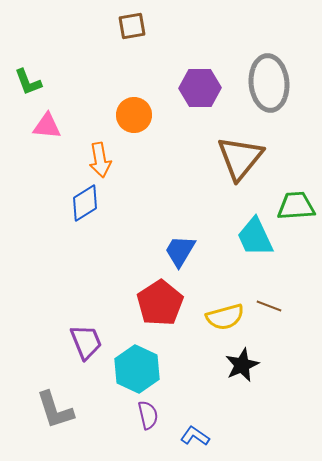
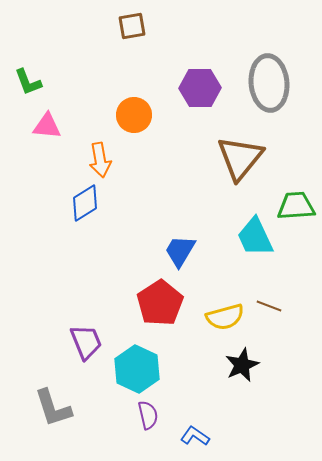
gray L-shape: moved 2 px left, 2 px up
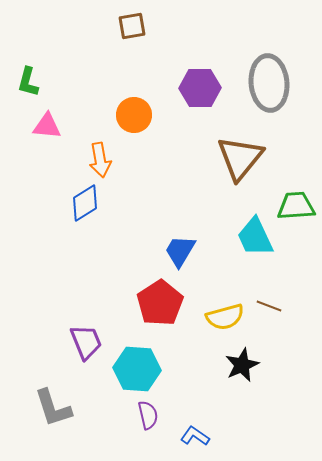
green L-shape: rotated 36 degrees clockwise
cyan hexagon: rotated 21 degrees counterclockwise
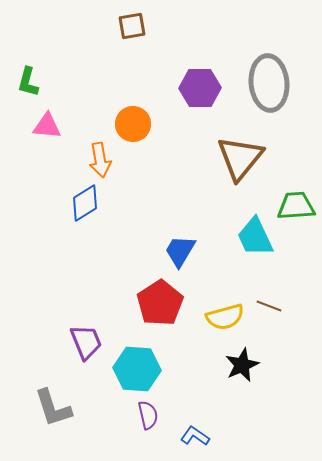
orange circle: moved 1 px left, 9 px down
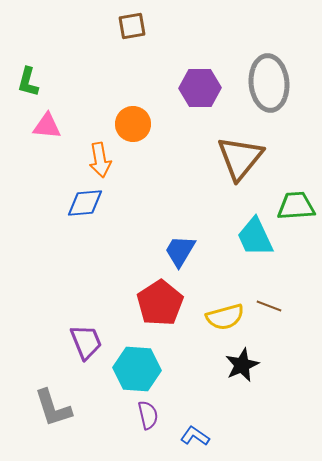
blue diamond: rotated 27 degrees clockwise
